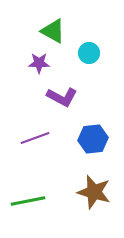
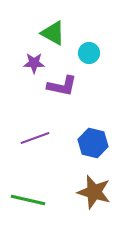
green triangle: moved 2 px down
purple star: moved 5 px left
purple L-shape: moved 11 px up; rotated 16 degrees counterclockwise
blue hexagon: moved 4 px down; rotated 20 degrees clockwise
green line: moved 1 px up; rotated 24 degrees clockwise
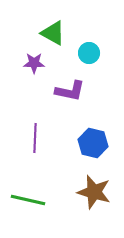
purple L-shape: moved 8 px right, 5 px down
purple line: rotated 68 degrees counterclockwise
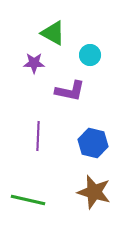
cyan circle: moved 1 px right, 2 px down
purple line: moved 3 px right, 2 px up
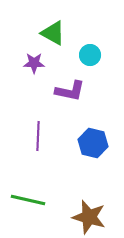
brown star: moved 5 px left, 25 px down
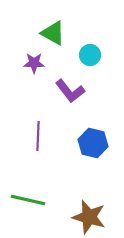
purple L-shape: rotated 40 degrees clockwise
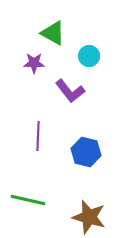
cyan circle: moved 1 px left, 1 px down
blue hexagon: moved 7 px left, 9 px down
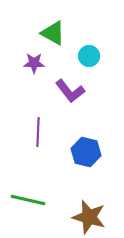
purple line: moved 4 px up
